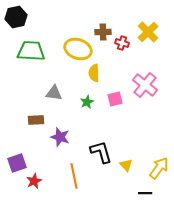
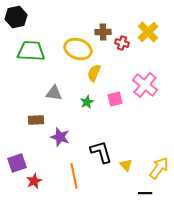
yellow semicircle: rotated 24 degrees clockwise
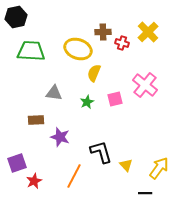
orange line: rotated 40 degrees clockwise
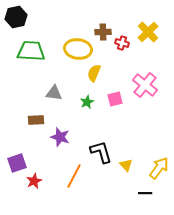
yellow ellipse: rotated 12 degrees counterclockwise
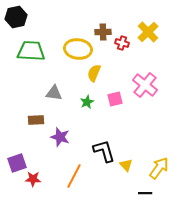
black L-shape: moved 3 px right, 1 px up
red star: moved 1 px left, 2 px up; rotated 28 degrees clockwise
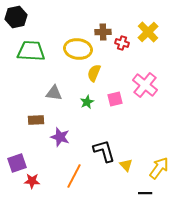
red star: moved 1 px left, 2 px down
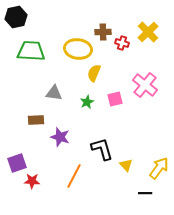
black L-shape: moved 2 px left, 2 px up
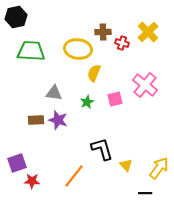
purple star: moved 2 px left, 17 px up
orange line: rotated 10 degrees clockwise
